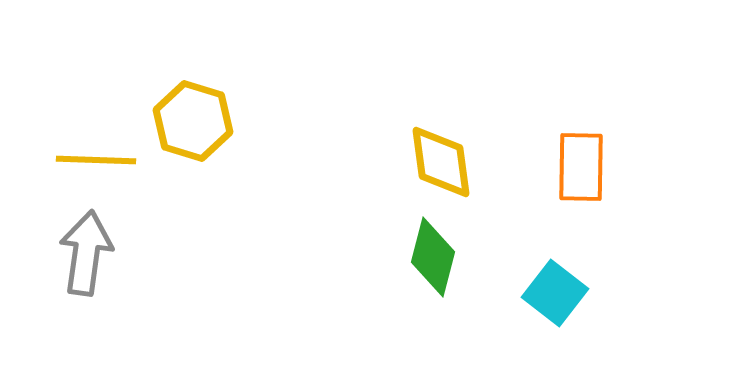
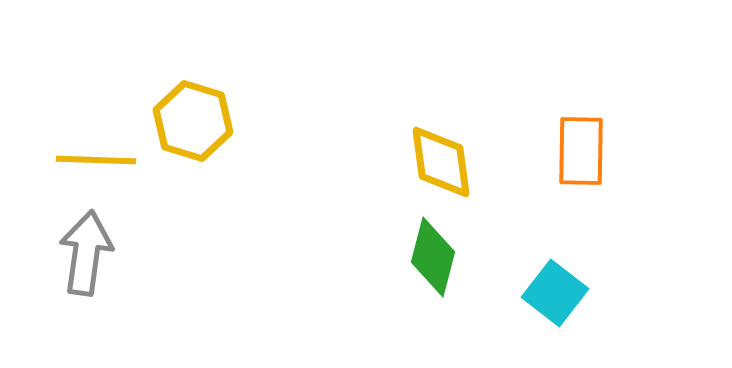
orange rectangle: moved 16 px up
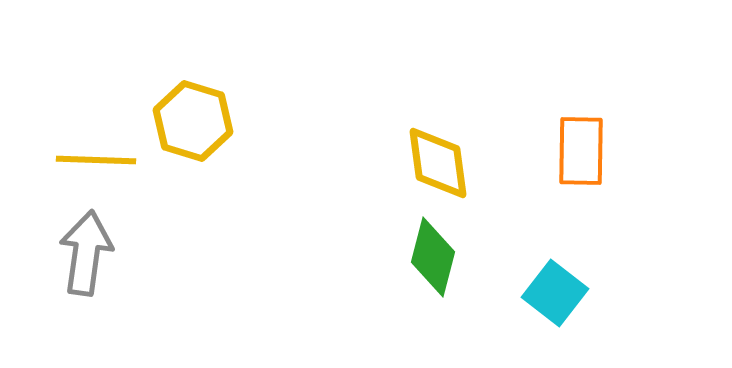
yellow diamond: moved 3 px left, 1 px down
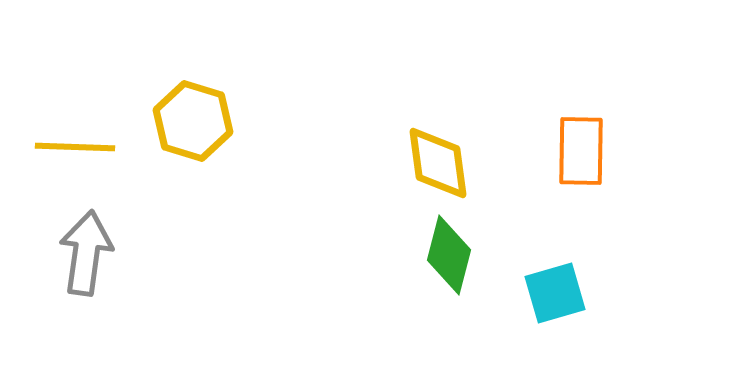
yellow line: moved 21 px left, 13 px up
green diamond: moved 16 px right, 2 px up
cyan square: rotated 36 degrees clockwise
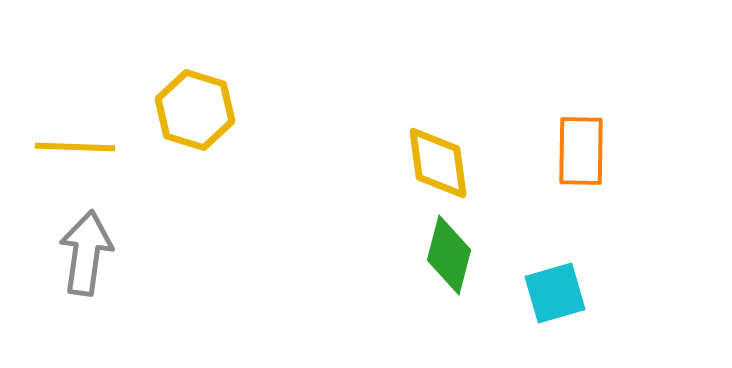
yellow hexagon: moved 2 px right, 11 px up
